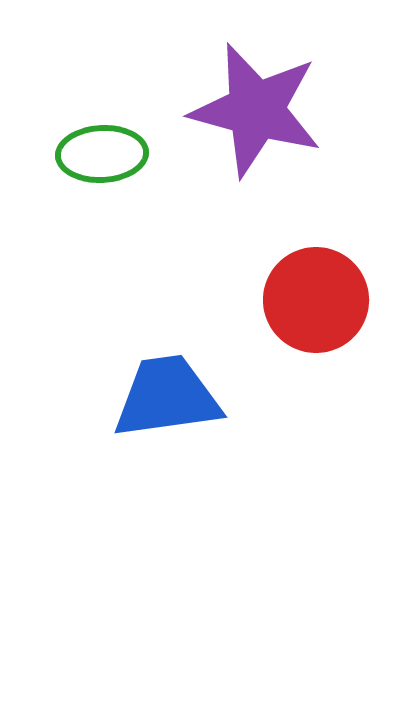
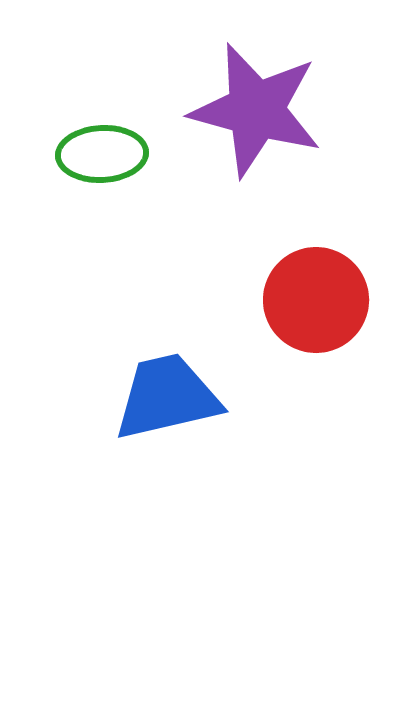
blue trapezoid: rotated 5 degrees counterclockwise
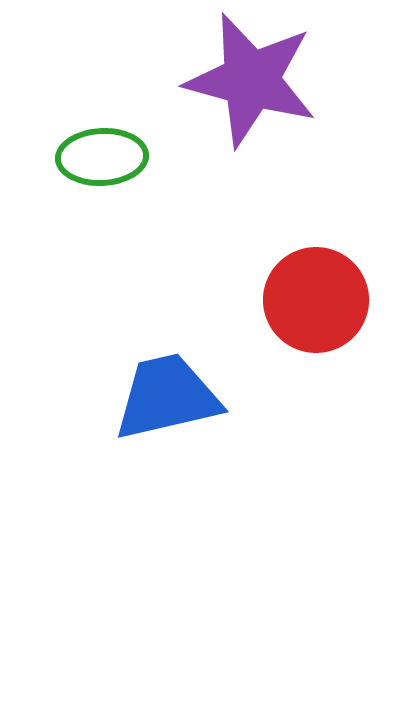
purple star: moved 5 px left, 30 px up
green ellipse: moved 3 px down
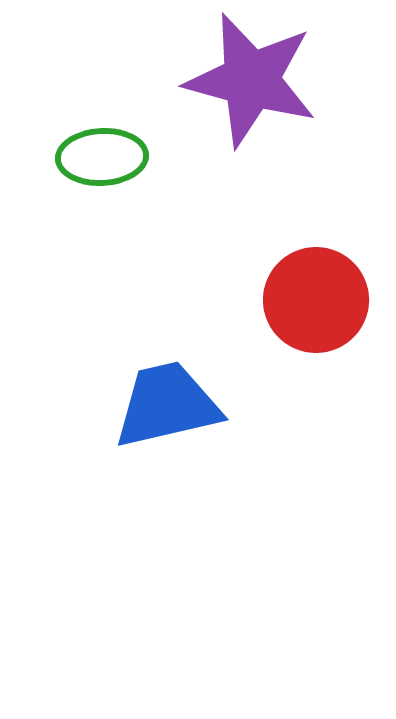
blue trapezoid: moved 8 px down
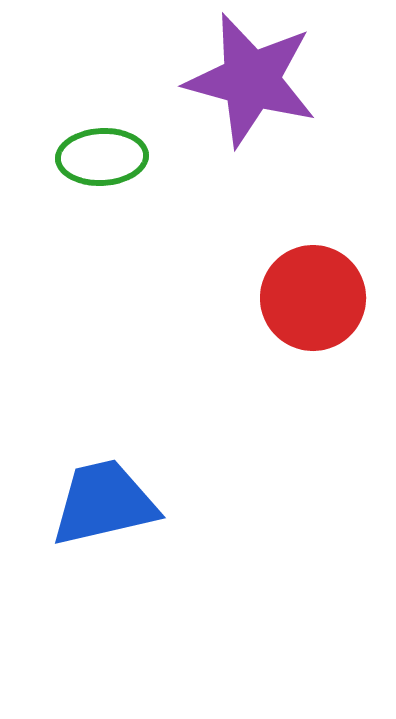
red circle: moved 3 px left, 2 px up
blue trapezoid: moved 63 px left, 98 px down
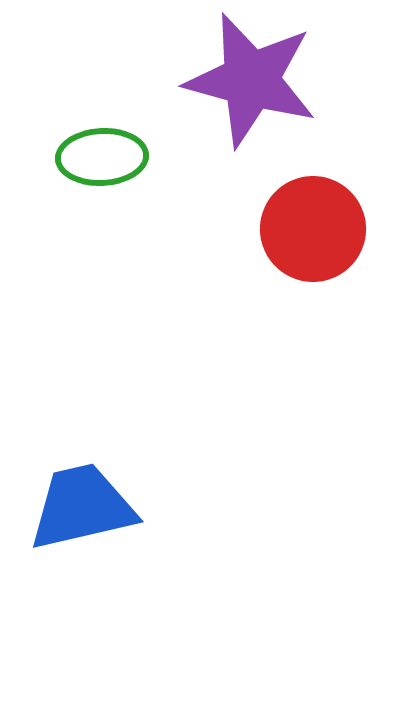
red circle: moved 69 px up
blue trapezoid: moved 22 px left, 4 px down
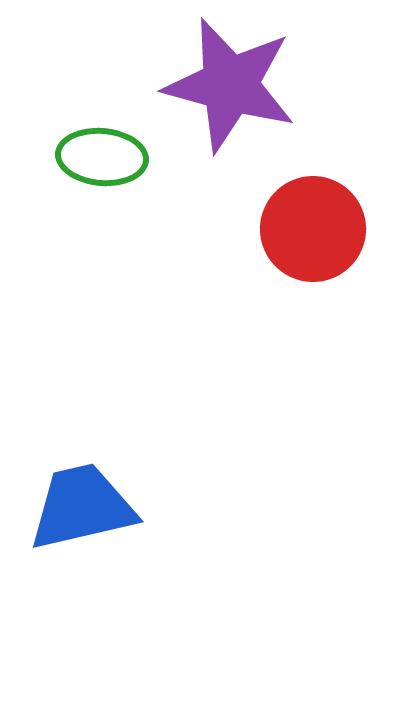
purple star: moved 21 px left, 5 px down
green ellipse: rotated 8 degrees clockwise
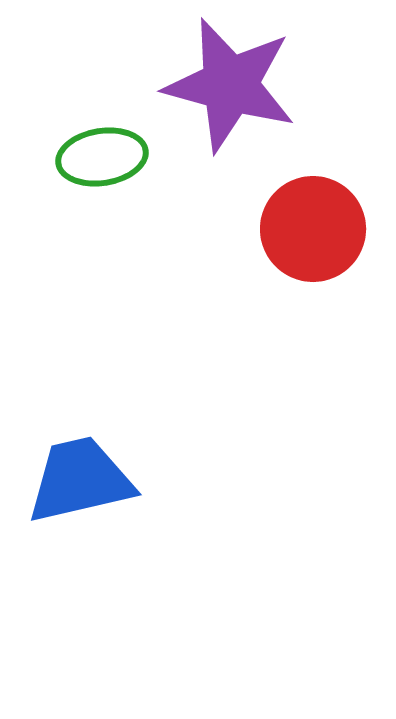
green ellipse: rotated 14 degrees counterclockwise
blue trapezoid: moved 2 px left, 27 px up
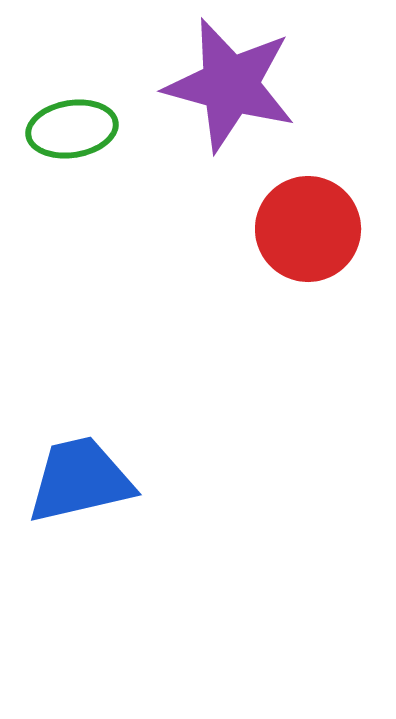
green ellipse: moved 30 px left, 28 px up
red circle: moved 5 px left
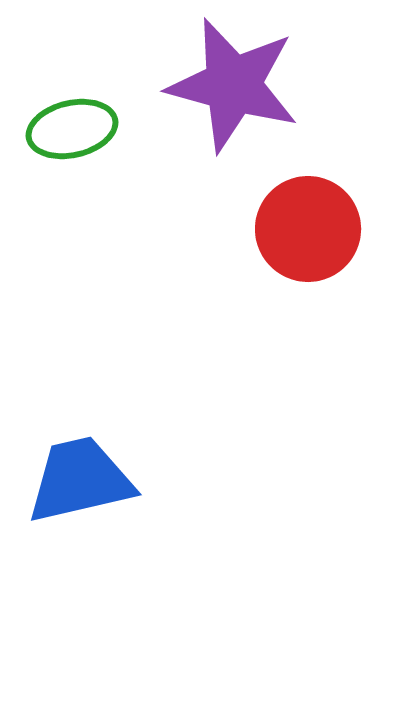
purple star: moved 3 px right
green ellipse: rotated 4 degrees counterclockwise
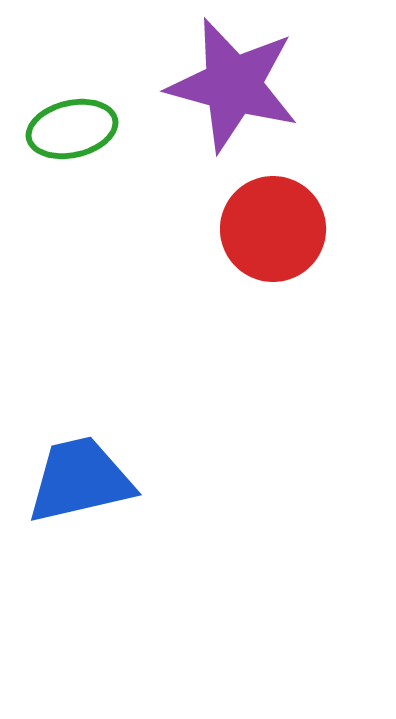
red circle: moved 35 px left
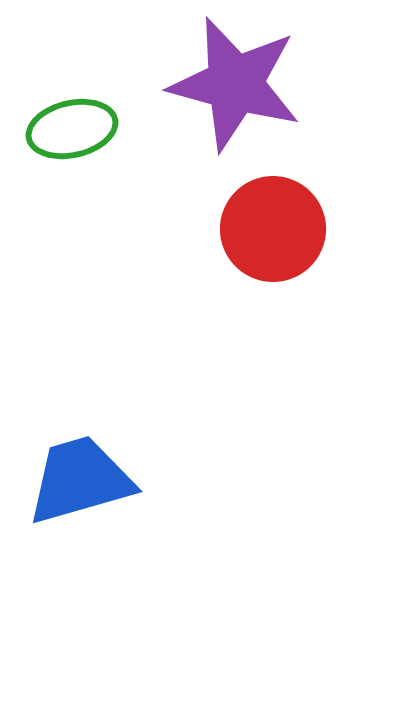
purple star: moved 2 px right, 1 px up
blue trapezoid: rotated 3 degrees counterclockwise
